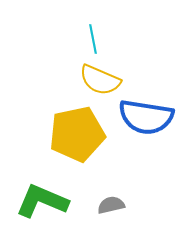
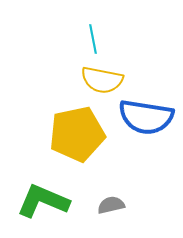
yellow semicircle: moved 2 px right; rotated 12 degrees counterclockwise
green L-shape: moved 1 px right
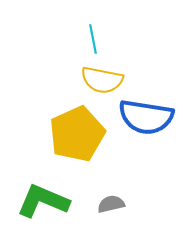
yellow pentagon: rotated 12 degrees counterclockwise
gray semicircle: moved 1 px up
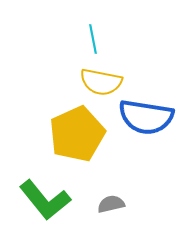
yellow semicircle: moved 1 px left, 2 px down
green L-shape: moved 2 px right, 1 px up; rotated 152 degrees counterclockwise
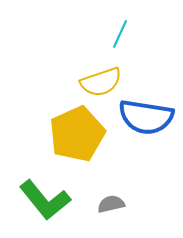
cyan line: moved 27 px right, 5 px up; rotated 36 degrees clockwise
yellow semicircle: rotated 30 degrees counterclockwise
